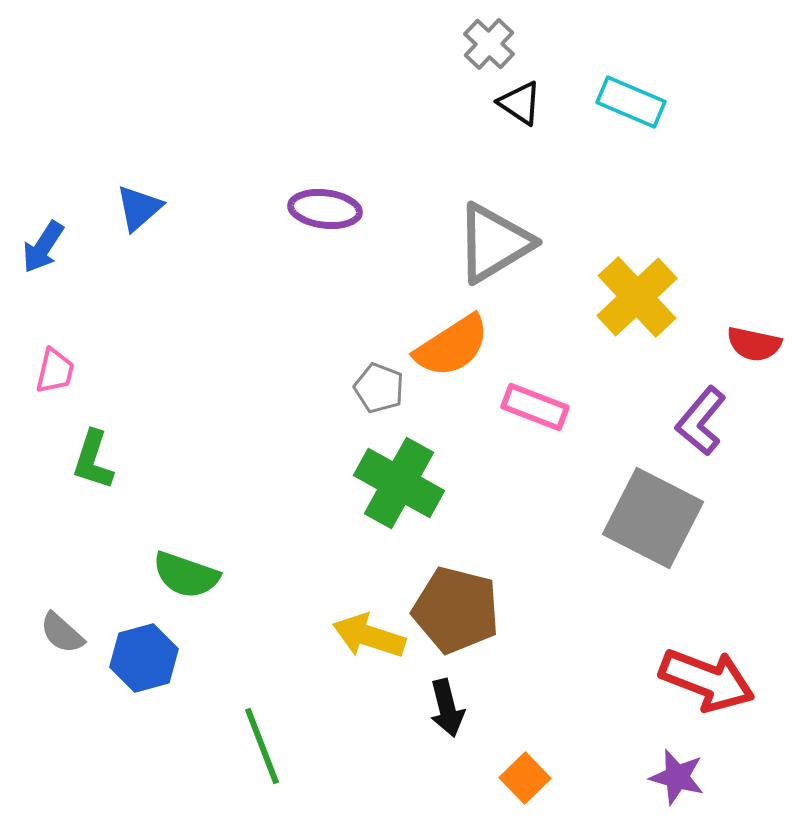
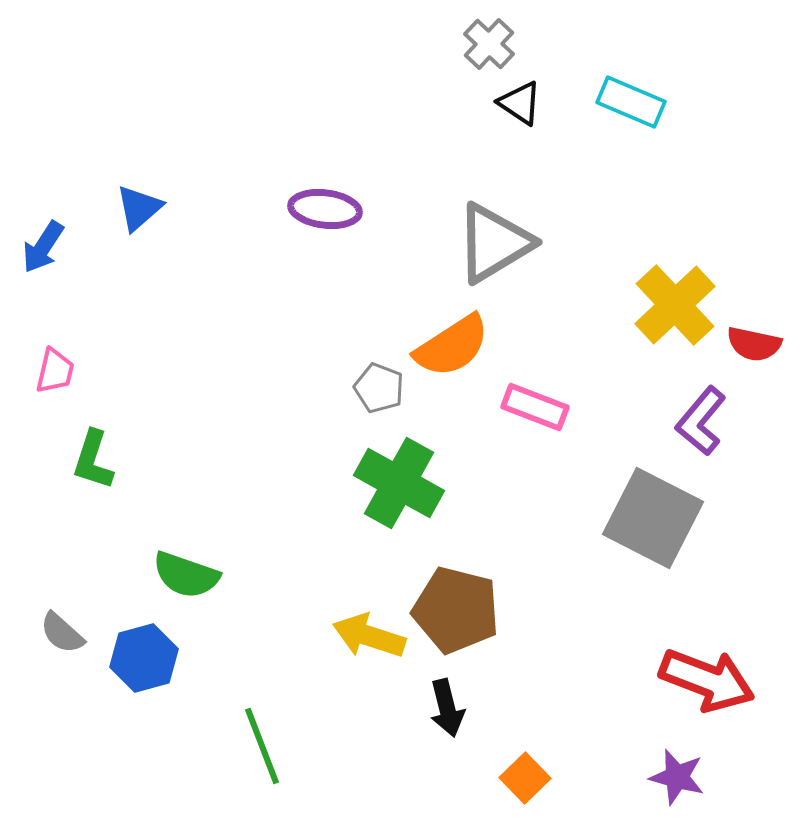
yellow cross: moved 38 px right, 8 px down
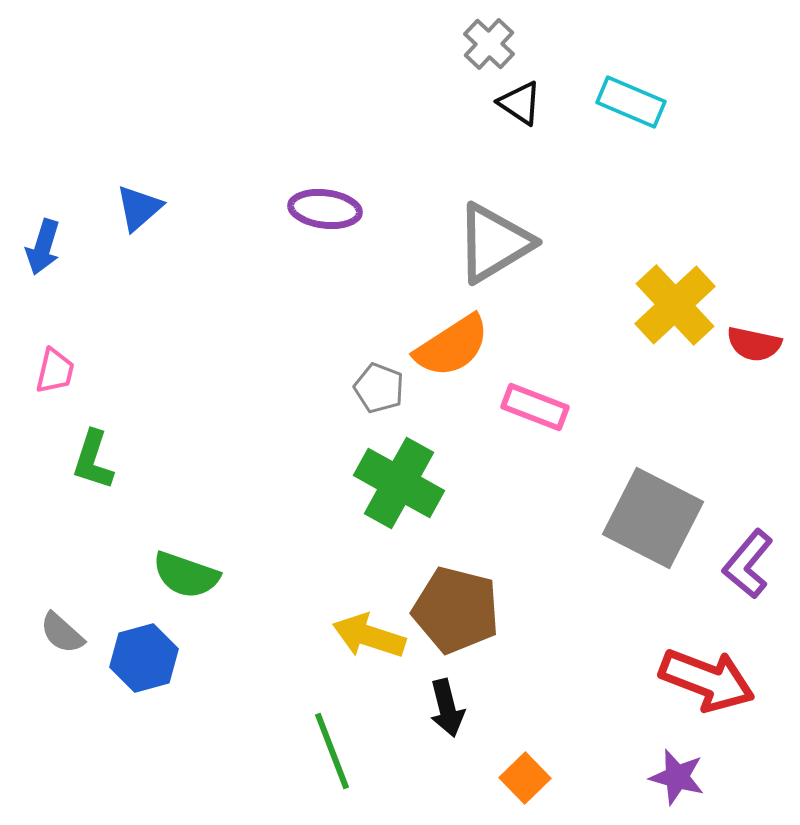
blue arrow: rotated 16 degrees counterclockwise
purple L-shape: moved 47 px right, 143 px down
green line: moved 70 px right, 5 px down
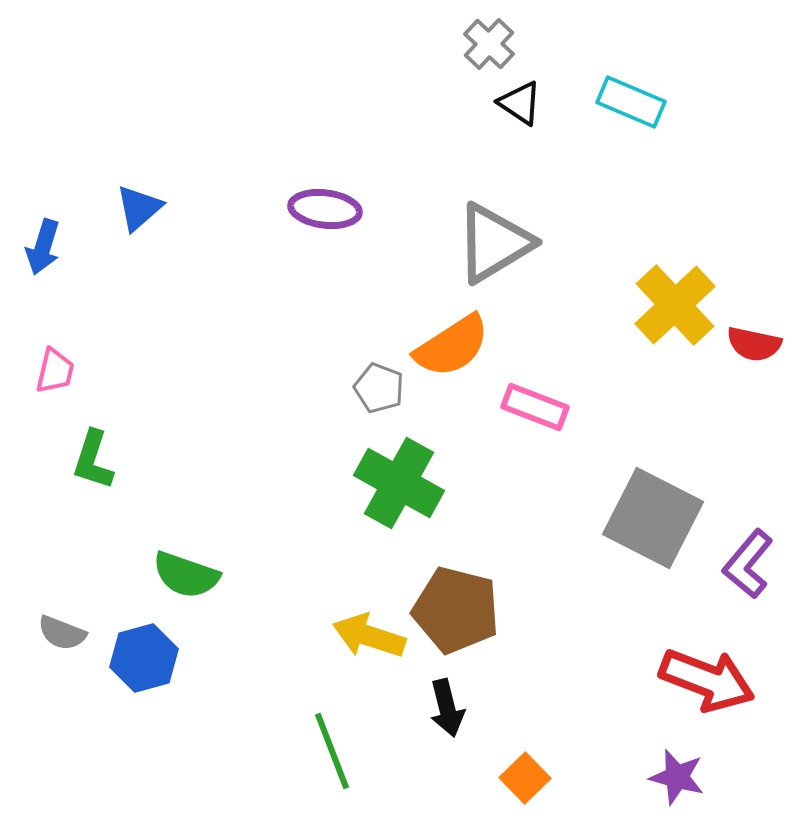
gray semicircle: rotated 21 degrees counterclockwise
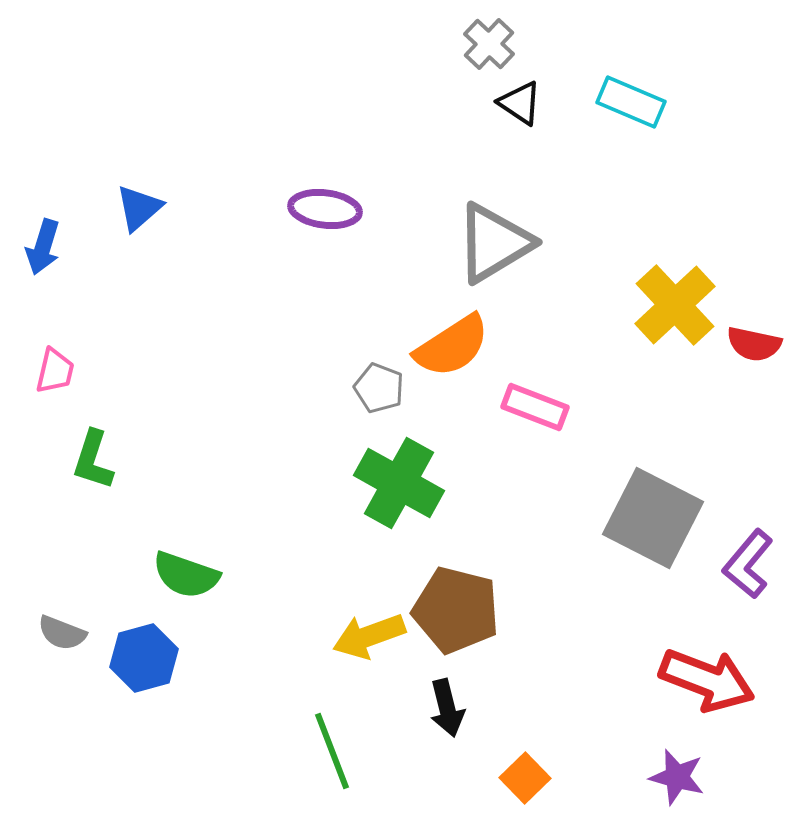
yellow arrow: rotated 38 degrees counterclockwise
